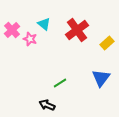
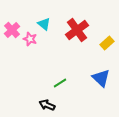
blue triangle: rotated 24 degrees counterclockwise
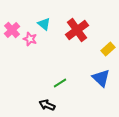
yellow rectangle: moved 1 px right, 6 px down
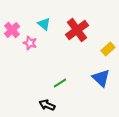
pink star: moved 4 px down
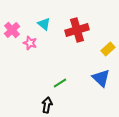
red cross: rotated 20 degrees clockwise
black arrow: rotated 77 degrees clockwise
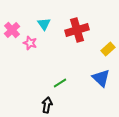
cyan triangle: rotated 16 degrees clockwise
